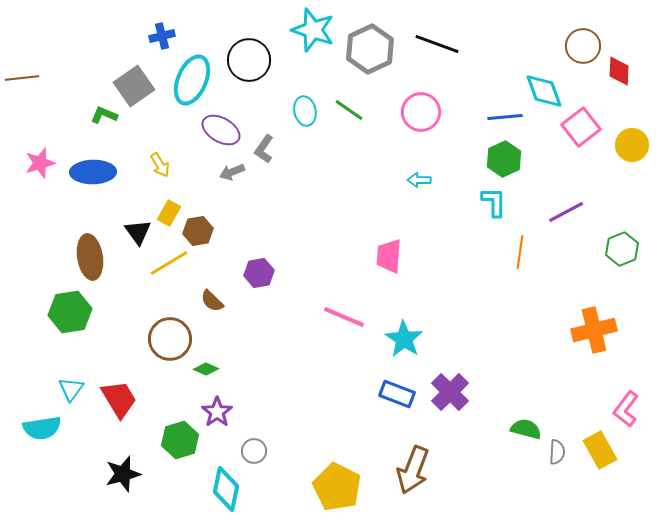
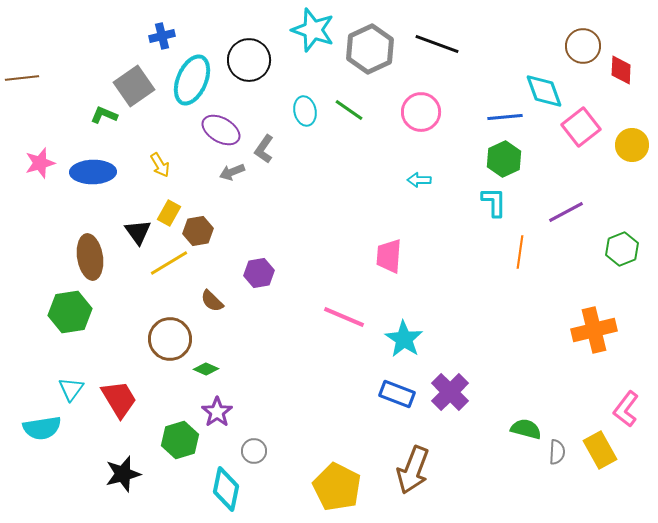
red diamond at (619, 71): moved 2 px right, 1 px up
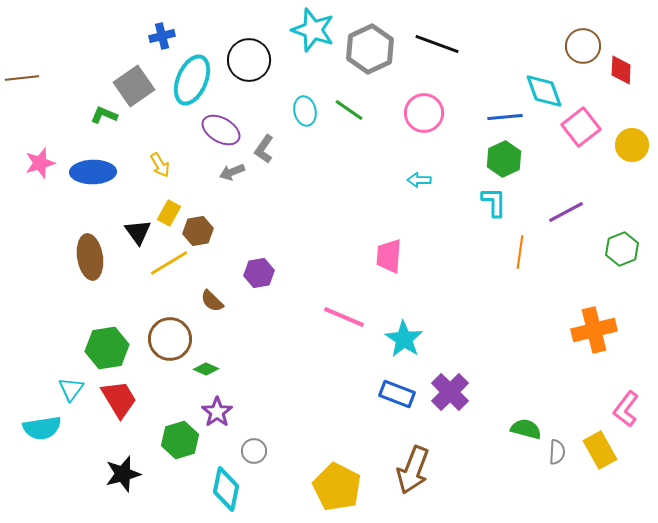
pink circle at (421, 112): moved 3 px right, 1 px down
green hexagon at (70, 312): moved 37 px right, 36 px down
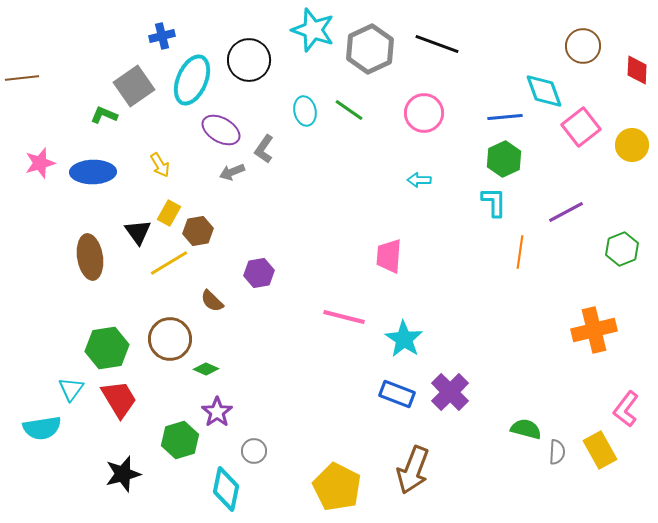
red diamond at (621, 70): moved 16 px right
pink line at (344, 317): rotated 9 degrees counterclockwise
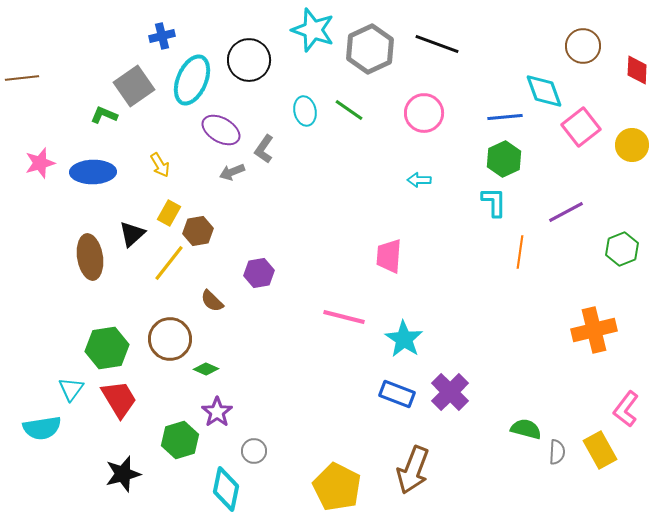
black triangle at (138, 232): moved 6 px left, 2 px down; rotated 24 degrees clockwise
yellow line at (169, 263): rotated 21 degrees counterclockwise
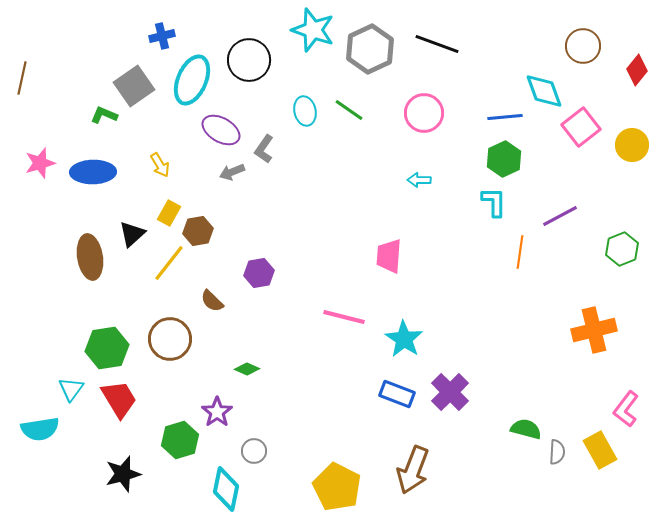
red diamond at (637, 70): rotated 36 degrees clockwise
brown line at (22, 78): rotated 72 degrees counterclockwise
purple line at (566, 212): moved 6 px left, 4 px down
green diamond at (206, 369): moved 41 px right
cyan semicircle at (42, 428): moved 2 px left, 1 px down
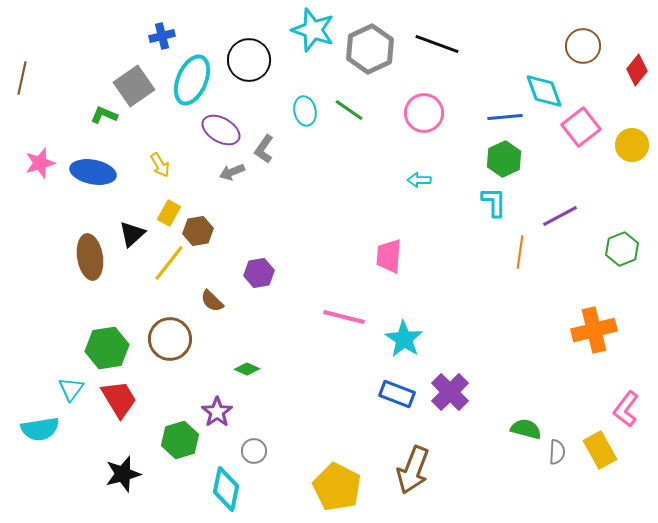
blue ellipse at (93, 172): rotated 12 degrees clockwise
